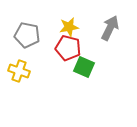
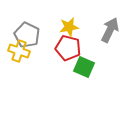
gray arrow: moved 2 px down
gray pentagon: rotated 15 degrees clockwise
yellow cross: moved 20 px up
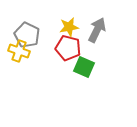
gray arrow: moved 13 px left
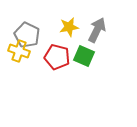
red pentagon: moved 11 px left, 9 px down
green square: moved 11 px up
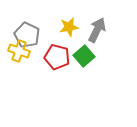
green square: rotated 25 degrees clockwise
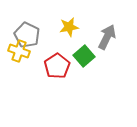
gray arrow: moved 10 px right, 7 px down
red pentagon: moved 9 px down; rotated 25 degrees clockwise
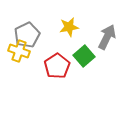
gray pentagon: rotated 20 degrees clockwise
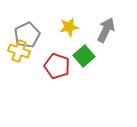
gray arrow: moved 1 px left, 7 px up
red pentagon: rotated 20 degrees counterclockwise
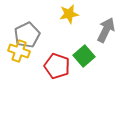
yellow star: moved 13 px up
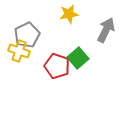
green square: moved 6 px left, 2 px down
